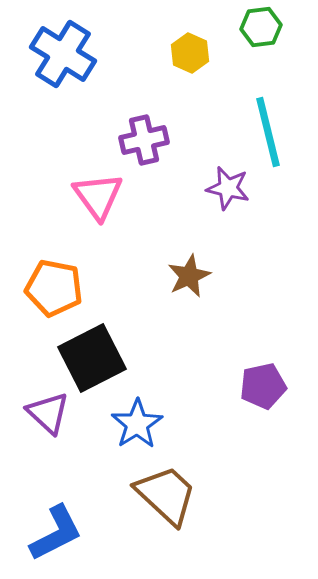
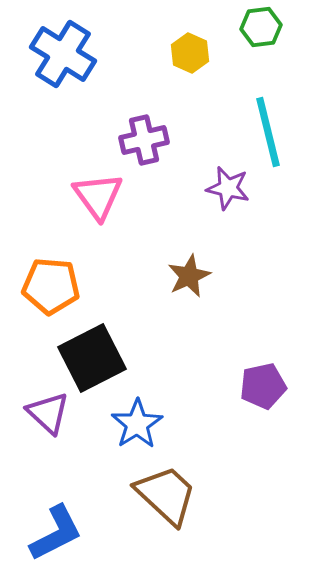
orange pentagon: moved 3 px left, 2 px up; rotated 6 degrees counterclockwise
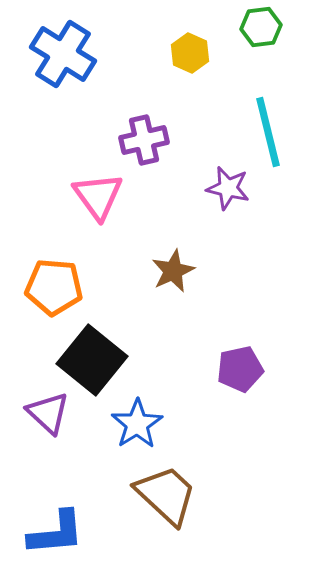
brown star: moved 16 px left, 5 px up
orange pentagon: moved 3 px right, 1 px down
black square: moved 2 px down; rotated 24 degrees counterclockwise
purple pentagon: moved 23 px left, 17 px up
blue L-shape: rotated 22 degrees clockwise
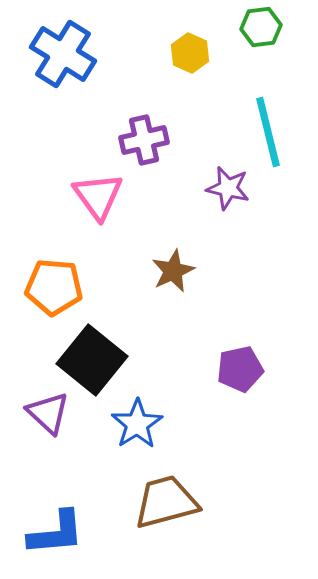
brown trapezoid: moved 7 px down; rotated 58 degrees counterclockwise
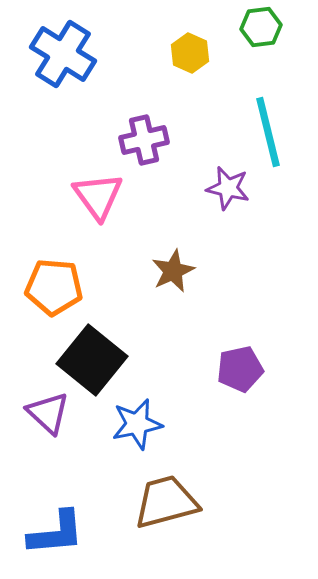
blue star: rotated 21 degrees clockwise
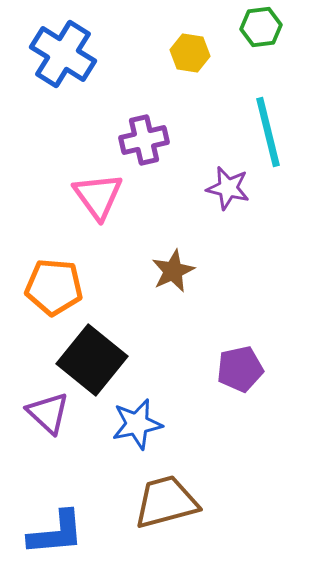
yellow hexagon: rotated 15 degrees counterclockwise
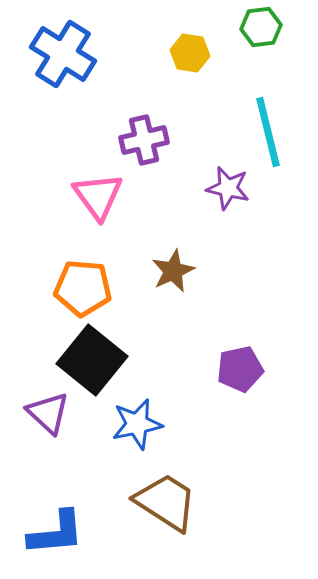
orange pentagon: moved 29 px right, 1 px down
brown trapezoid: rotated 48 degrees clockwise
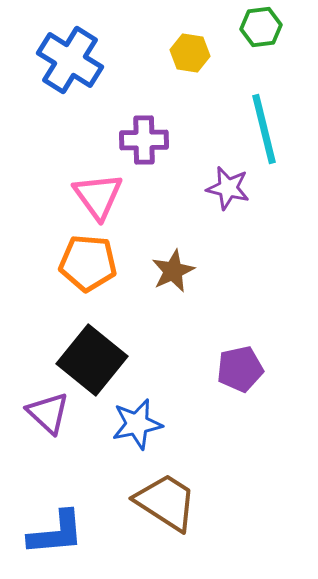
blue cross: moved 7 px right, 6 px down
cyan line: moved 4 px left, 3 px up
purple cross: rotated 12 degrees clockwise
orange pentagon: moved 5 px right, 25 px up
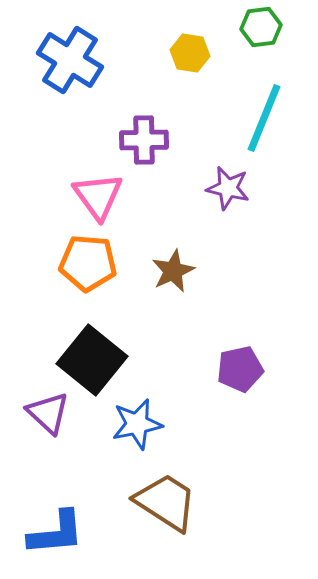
cyan line: moved 11 px up; rotated 36 degrees clockwise
